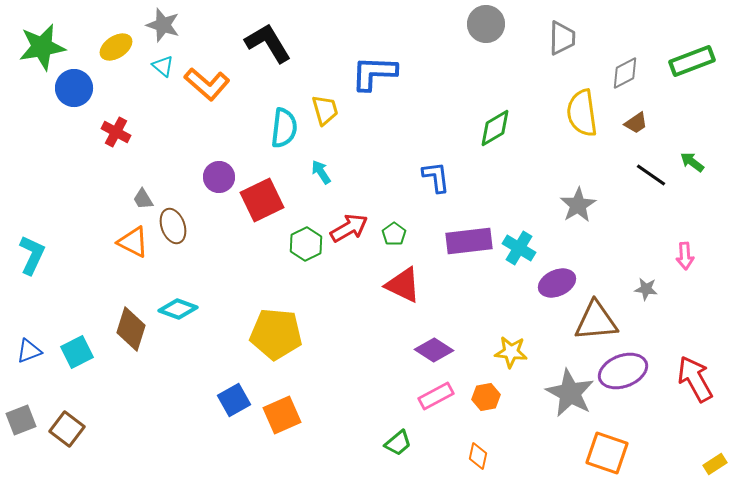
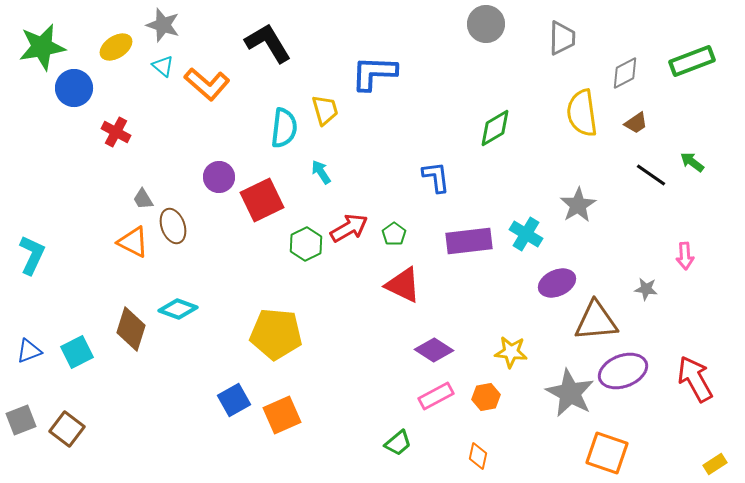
cyan cross at (519, 248): moved 7 px right, 14 px up
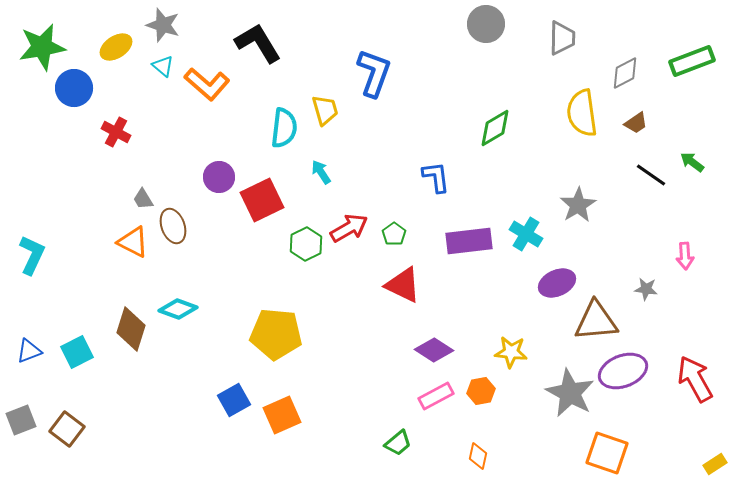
black L-shape at (268, 43): moved 10 px left
blue L-shape at (374, 73): rotated 108 degrees clockwise
orange hexagon at (486, 397): moved 5 px left, 6 px up
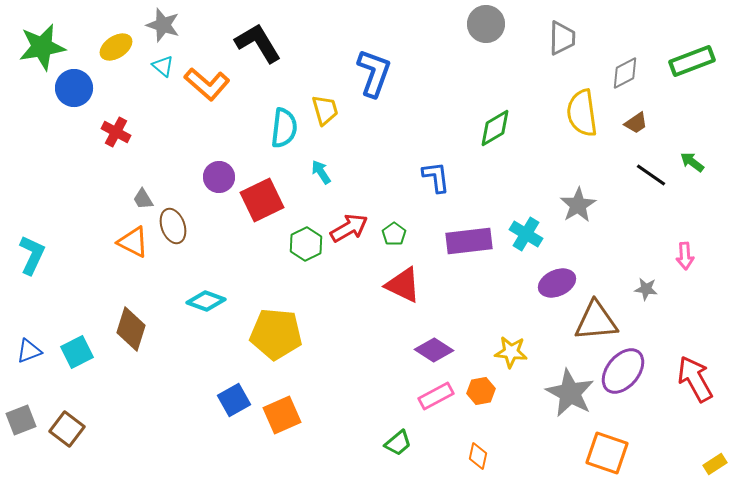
cyan diamond at (178, 309): moved 28 px right, 8 px up
purple ellipse at (623, 371): rotated 30 degrees counterclockwise
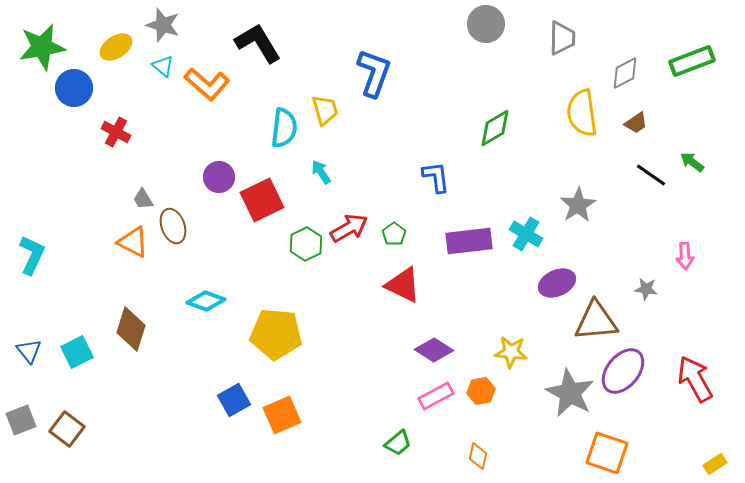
blue triangle at (29, 351): rotated 48 degrees counterclockwise
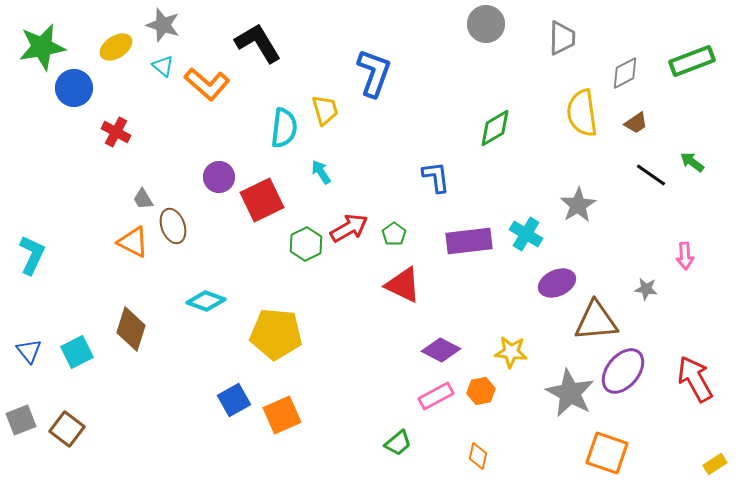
purple diamond at (434, 350): moved 7 px right; rotated 6 degrees counterclockwise
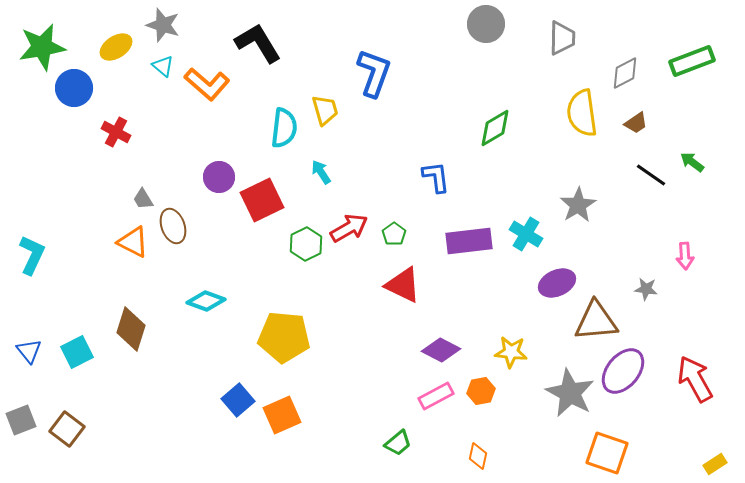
yellow pentagon at (276, 334): moved 8 px right, 3 px down
blue square at (234, 400): moved 4 px right; rotated 12 degrees counterclockwise
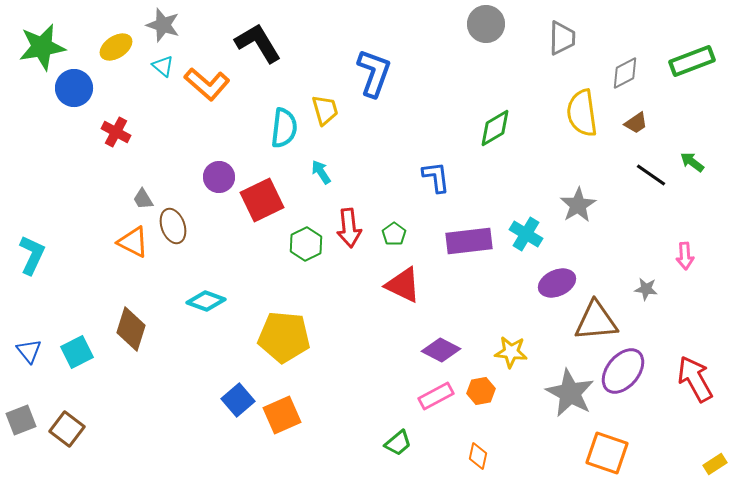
red arrow at (349, 228): rotated 114 degrees clockwise
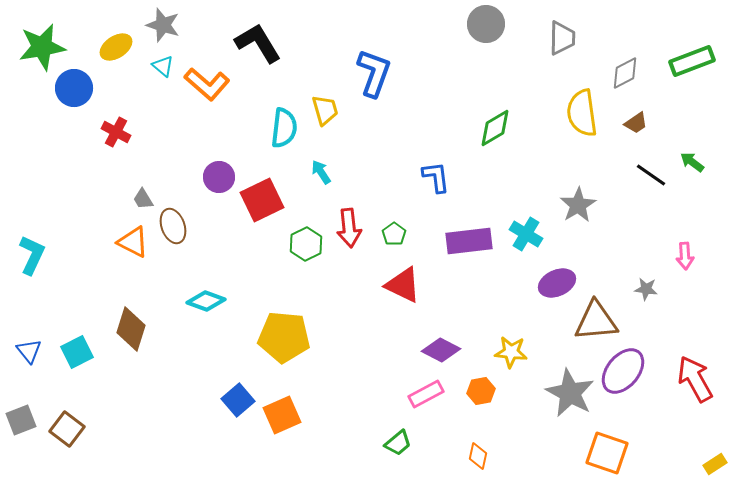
pink rectangle at (436, 396): moved 10 px left, 2 px up
